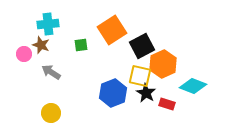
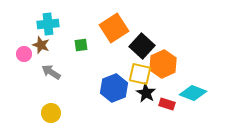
orange square: moved 2 px right, 2 px up
black square: rotated 20 degrees counterclockwise
yellow square: moved 2 px up
cyan diamond: moved 7 px down
blue hexagon: moved 1 px right, 5 px up
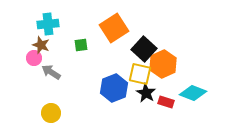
black square: moved 2 px right, 3 px down
pink circle: moved 10 px right, 4 px down
red rectangle: moved 1 px left, 2 px up
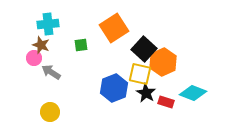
orange hexagon: moved 2 px up
yellow circle: moved 1 px left, 1 px up
